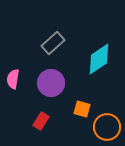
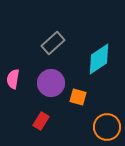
orange square: moved 4 px left, 12 px up
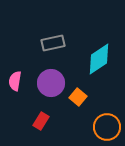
gray rectangle: rotated 30 degrees clockwise
pink semicircle: moved 2 px right, 2 px down
orange square: rotated 24 degrees clockwise
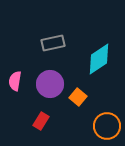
purple circle: moved 1 px left, 1 px down
orange circle: moved 1 px up
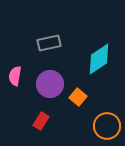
gray rectangle: moved 4 px left
pink semicircle: moved 5 px up
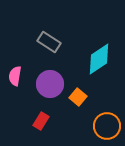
gray rectangle: moved 1 px up; rotated 45 degrees clockwise
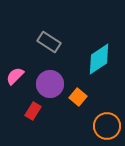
pink semicircle: rotated 36 degrees clockwise
red rectangle: moved 8 px left, 10 px up
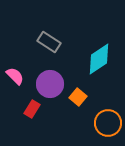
pink semicircle: rotated 90 degrees clockwise
red rectangle: moved 1 px left, 2 px up
orange circle: moved 1 px right, 3 px up
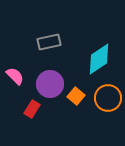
gray rectangle: rotated 45 degrees counterclockwise
orange square: moved 2 px left, 1 px up
orange circle: moved 25 px up
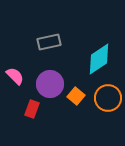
red rectangle: rotated 12 degrees counterclockwise
